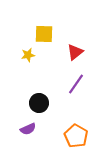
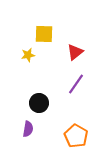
purple semicircle: rotated 56 degrees counterclockwise
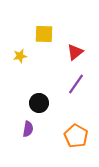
yellow star: moved 8 px left, 1 px down
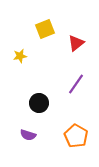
yellow square: moved 1 px right, 5 px up; rotated 24 degrees counterclockwise
red triangle: moved 1 px right, 9 px up
purple semicircle: moved 6 px down; rotated 98 degrees clockwise
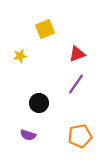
red triangle: moved 1 px right, 11 px down; rotated 18 degrees clockwise
orange pentagon: moved 4 px right; rotated 30 degrees clockwise
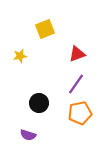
orange pentagon: moved 23 px up
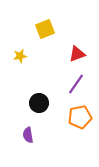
orange pentagon: moved 4 px down
purple semicircle: rotated 63 degrees clockwise
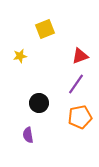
red triangle: moved 3 px right, 2 px down
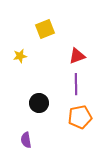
red triangle: moved 3 px left
purple line: rotated 35 degrees counterclockwise
purple semicircle: moved 2 px left, 5 px down
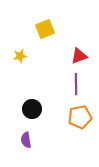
red triangle: moved 2 px right
black circle: moved 7 px left, 6 px down
